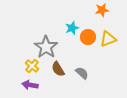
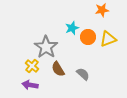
gray semicircle: moved 1 px right, 1 px down
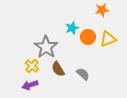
purple arrow: rotated 28 degrees counterclockwise
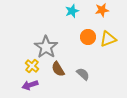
cyan star: moved 17 px up
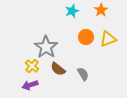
orange star: moved 1 px left; rotated 24 degrees counterclockwise
orange circle: moved 2 px left
brown semicircle: rotated 21 degrees counterclockwise
gray semicircle: rotated 16 degrees clockwise
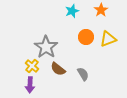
purple arrow: rotated 70 degrees counterclockwise
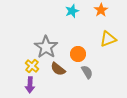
orange circle: moved 8 px left, 17 px down
gray semicircle: moved 4 px right, 2 px up
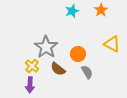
yellow triangle: moved 4 px right, 5 px down; rotated 48 degrees clockwise
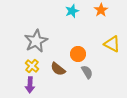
gray star: moved 10 px left, 6 px up; rotated 10 degrees clockwise
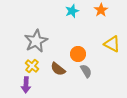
gray semicircle: moved 1 px left, 1 px up
purple arrow: moved 4 px left
